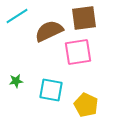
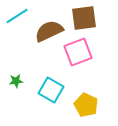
pink square: rotated 12 degrees counterclockwise
cyan square: rotated 20 degrees clockwise
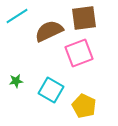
pink square: moved 1 px right, 1 px down
yellow pentagon: moved 2 px left, 1 px down
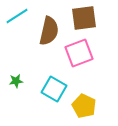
brown semicircle: rotated 128 degrees clockwise
cyan square: moved 3 px right, 1 px up
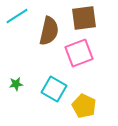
green star: moved 3 px down
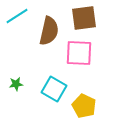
pink square: rotated 24 degrees clockwise
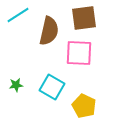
cyan line: moved 1 px right, 1 px up
green star: moved 1 px down
cyan square: moved 2 px left, 2 px up
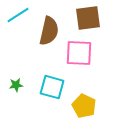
brown square: moved 4 px right
cyan square: rotated 15 degrees counterclockwise
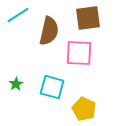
green star: moved 1 px up; rotated 24 degrees counterclockwise
yellow pentagon: moved 3 px down
